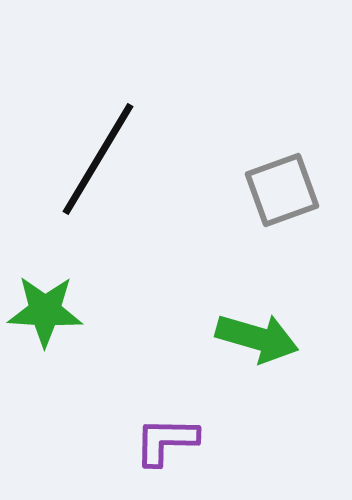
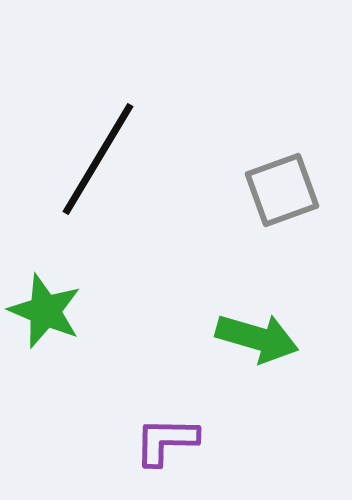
green star: rotated 20 degrees clockwise
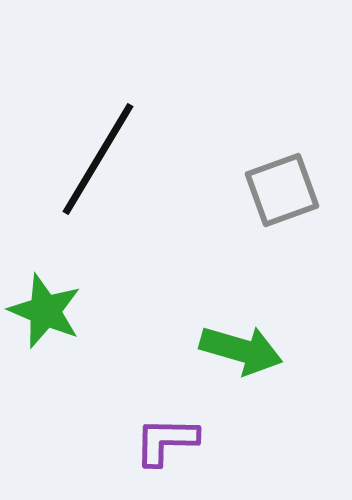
green arrow: moved 16 px left, 12 px down
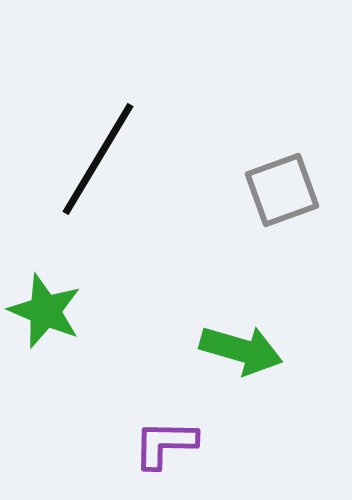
purple L-shape: moved 1 px left, 3 px down
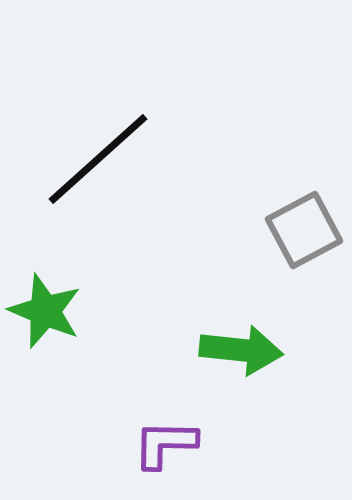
black line: rotated 17 degrees clockwise
gray square: moved 22 px right, 40 px down; rotated 8 degrees counterclockwise
green arrow: rotated 10 degrees counterclockwise
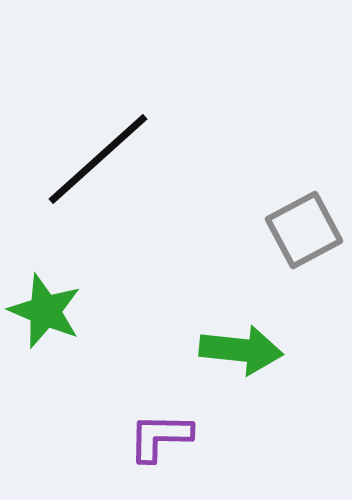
purple L-shape: moved 5 px left, 7 px up
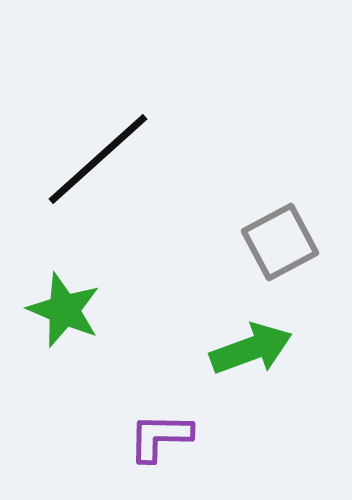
gray square: moved 24 px left, 12 px down
green star: moved 19 px right, 1 px up
green arrow: moved 10 px right, 1 px up; rotated 26 degrees counterclockwise
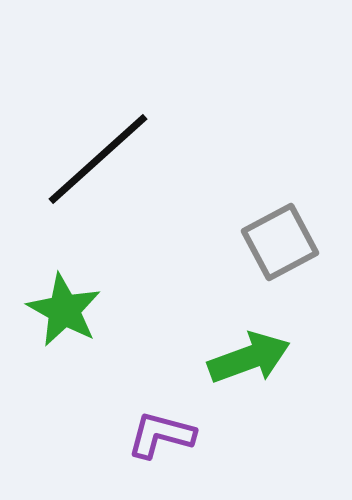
green star: rotated 6 degrees clockwise
green arrow: moved 2 px left, 9 px down
purple L-shape: moved 1 px right, 2 px up; rotated 14 degrees clockwise
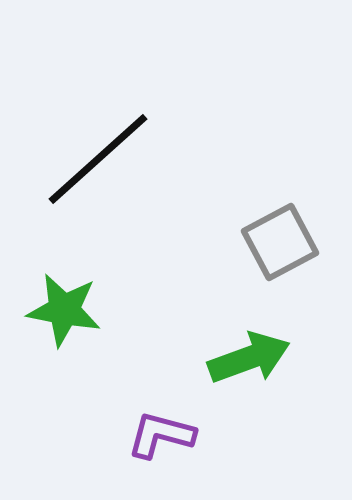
green star: rotated 18 degrees counterclockwise
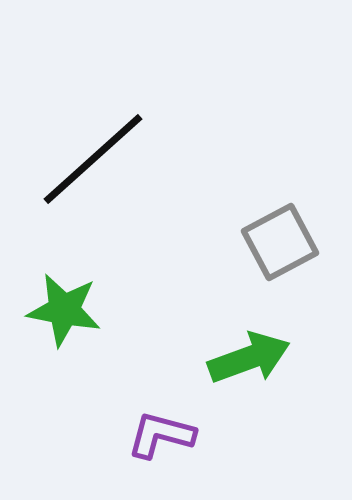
black line: moved 5 px left
